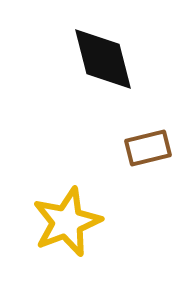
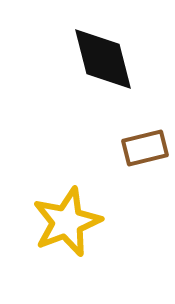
brown rectangle: moved 3 px left
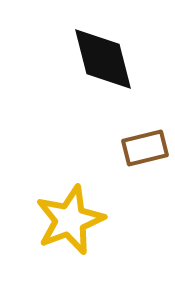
yellow star: moved 3 px right, 2 px up
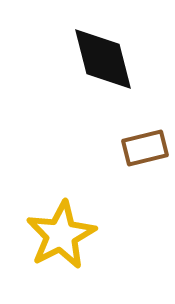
yellow star: moved 9 px left, 15 px down; rotated 6 degrees counterclockwise
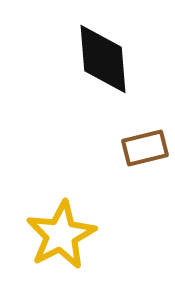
black diamond: rotated 10 degrees clockwise
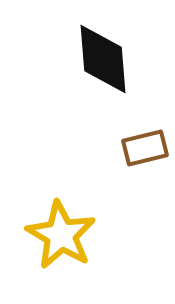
yellow star: rotated 14 degrees counterclockwise
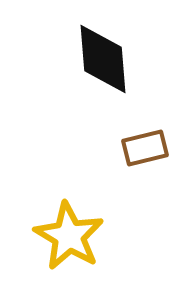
yellow star: moved 8 px right, 1 px down
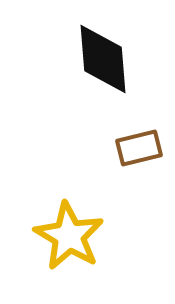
brown rectangle: moved 6 px left
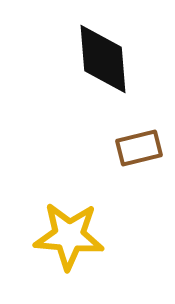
yellow star: rotated 26 degrees counterclockwise
